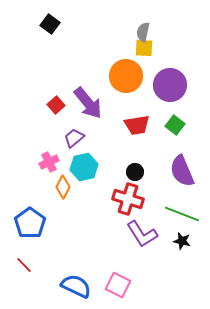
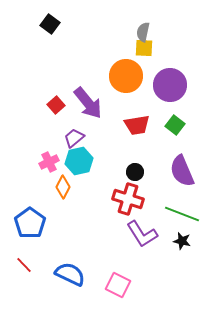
cyan hexagon: moved 5 px left, 6 px up
blue semicircle: moved 6 px left, 12 px up
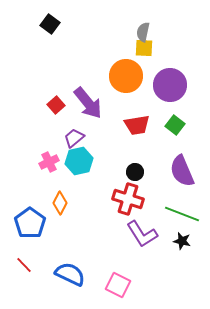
orange diamond: moved 3 px left, 16 px down
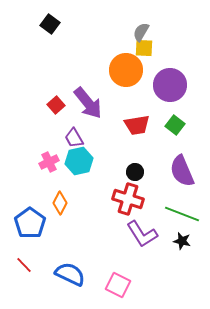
gray semicircle: moved 2 px left; rotated 18 degrees clockwise
orange circle: moved 6 px up
purple trapezoid: rotated 80 degrees counterclockwise
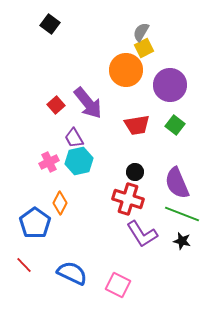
yellow square: rotated 30 degrees counterclockwise
purple semicircle: moved 5 px left, 12 px down
blue pentagon: moved 5 px right
blue semicircle: moved 2 px right, 1 px up
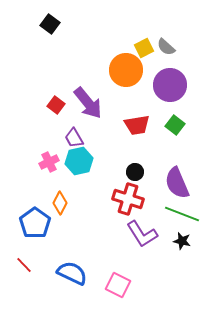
gray semicircle: moved 25 px right, 15 px down; rotated 78 degrees counterclockwise
red square: rotated 12 degrees counterclockwise
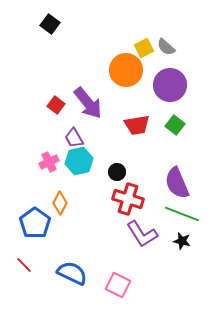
black circle: moved 18 px left
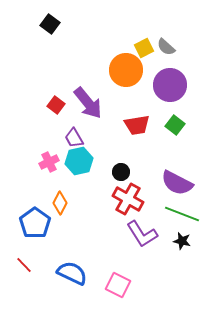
black circle: moved 4 px right
purple semicircle: rotated 40 degrees counterclockwise
red cross: rotated 12 degrees clockwise
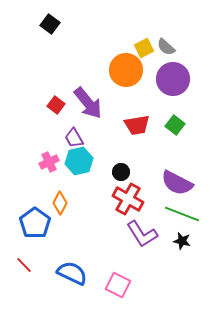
purple circle: moved 3 px right, 6 px up
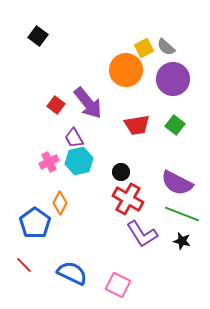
black square: moved 12 px left, 12 px down
